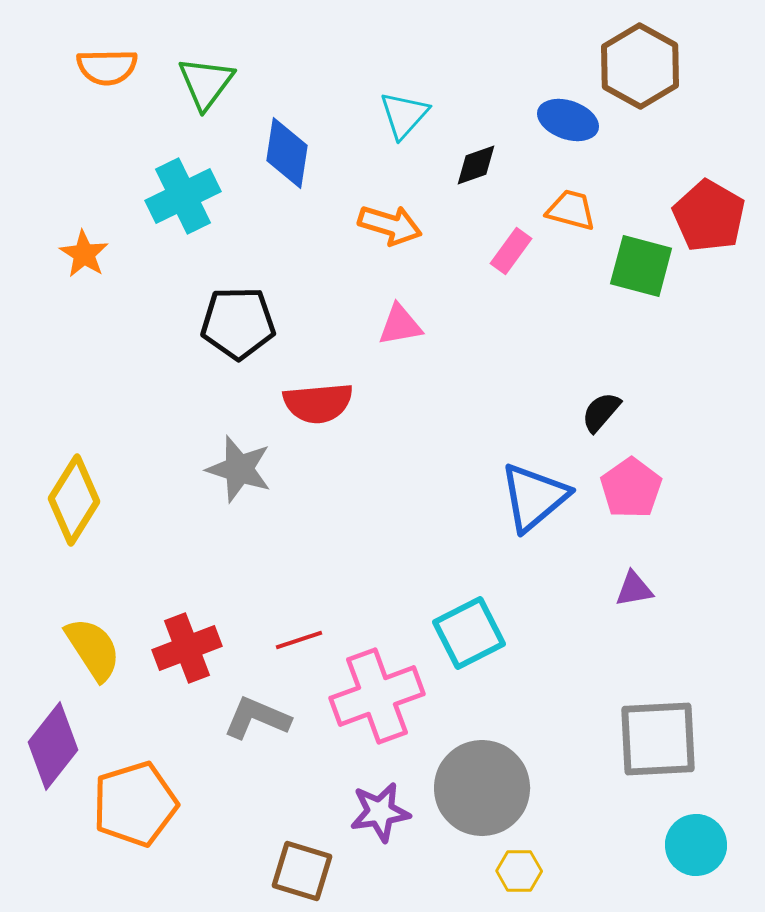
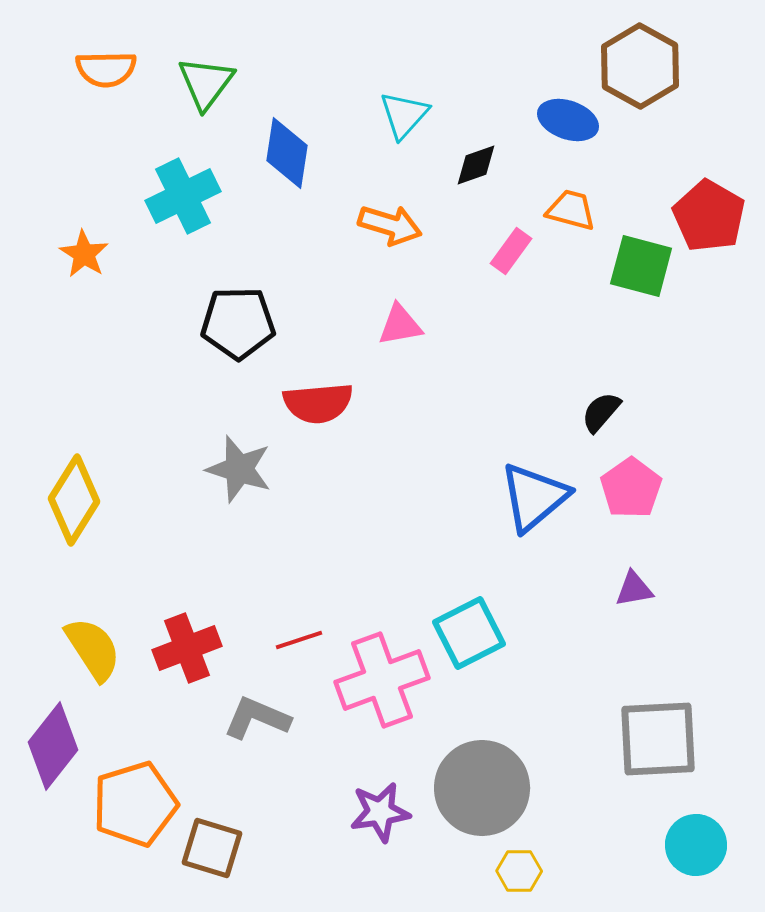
orange semicircle: moved 1 px left, 2 px down
pink cross: moved 5 px right, 16 px up
brown square: moved 90 px left, 23 px up
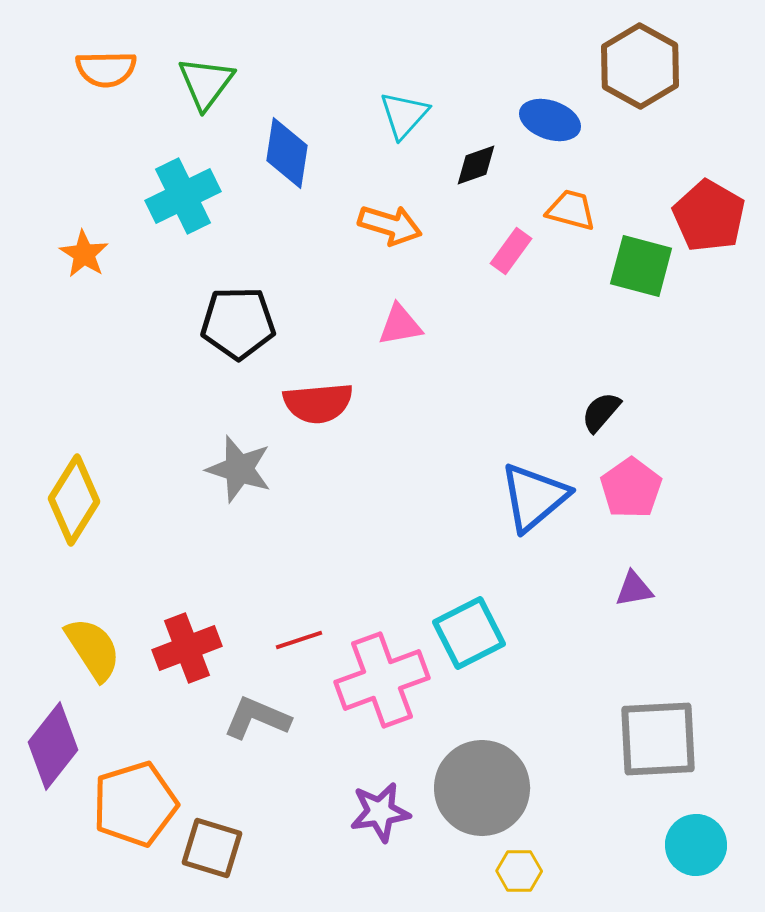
blue ellipse: moved 18 px left
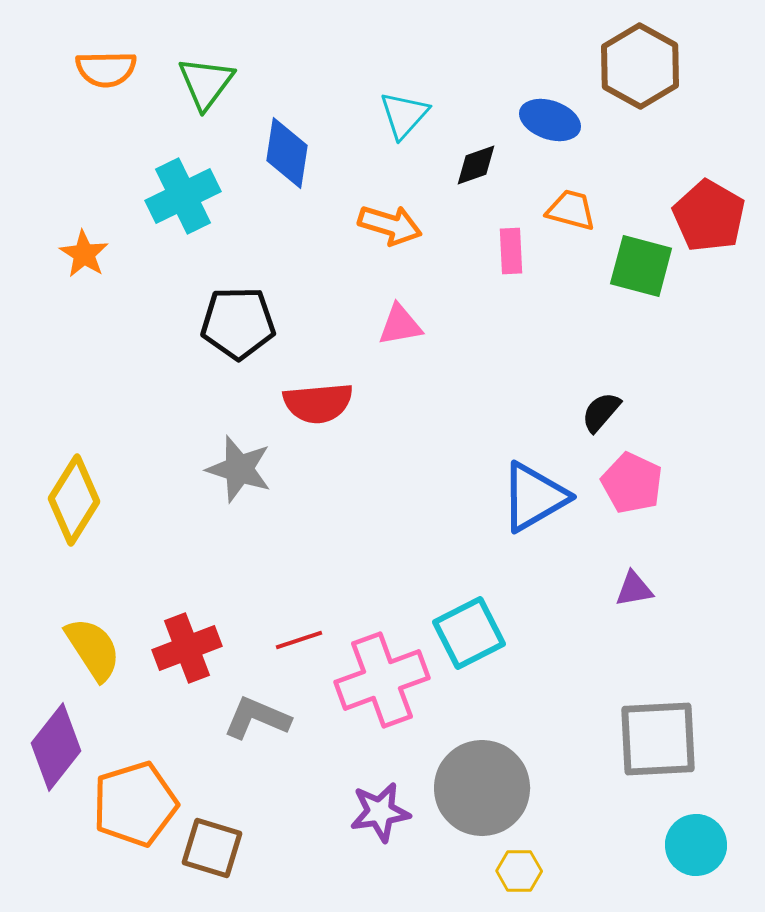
pink rectangle: rotated 39 degrees counterclockwise
pink pentagon: moved 1 px right, 5 px up; rotated 12 degrees counterclockwise
blue triangle: rotated 10 degrees clockwise
purple diamond: moved 3 px right, 1 px down
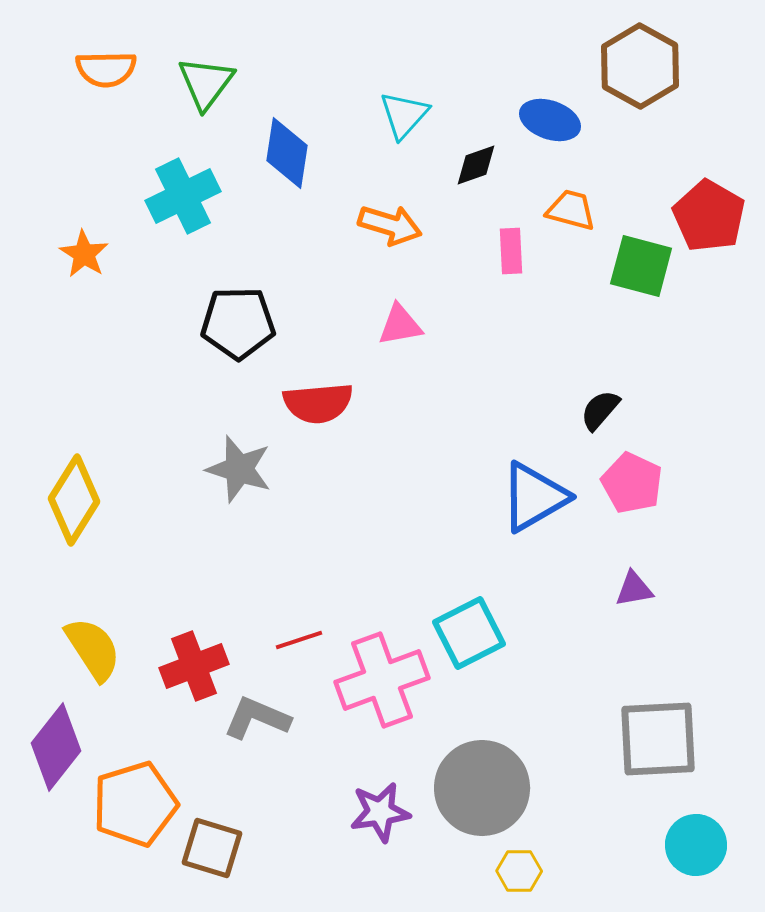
black semicircle: moved 1 px left, 2 px up
red cross: moved 7 px right, 18 px down
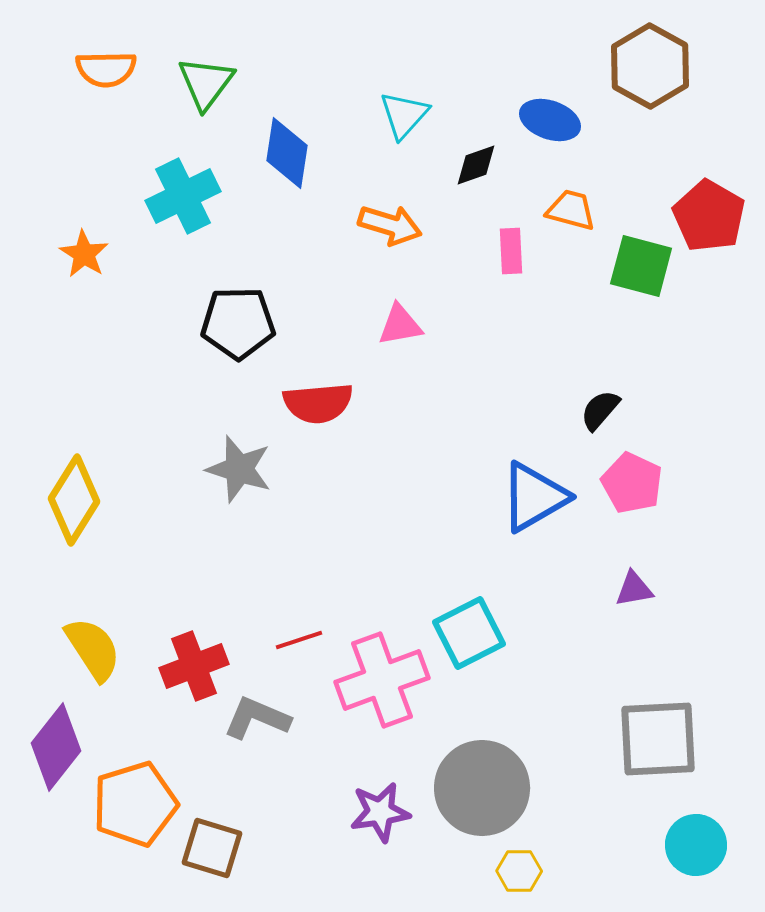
brown hexagon: moved 10 px right
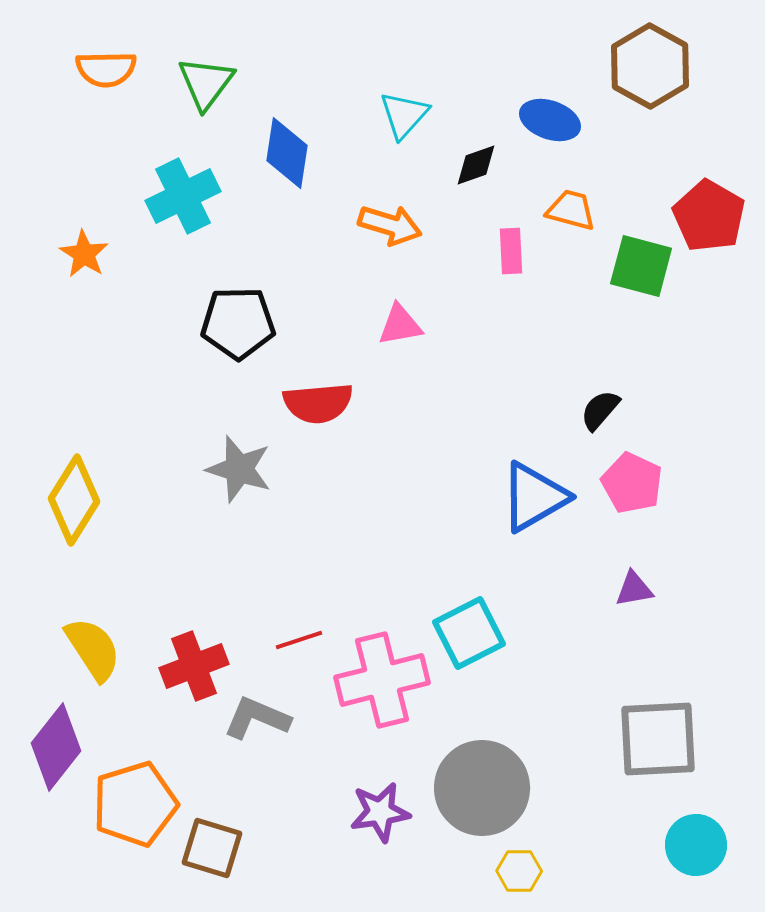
pink cross: rotated 6 degrees clockwise
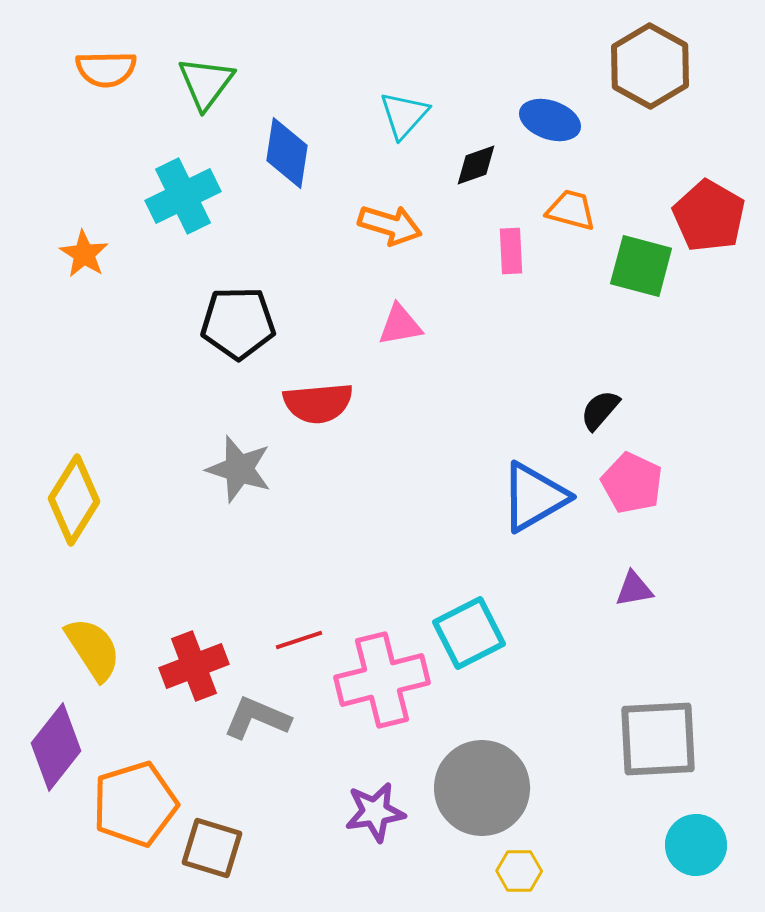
purple star: moved 5 px left
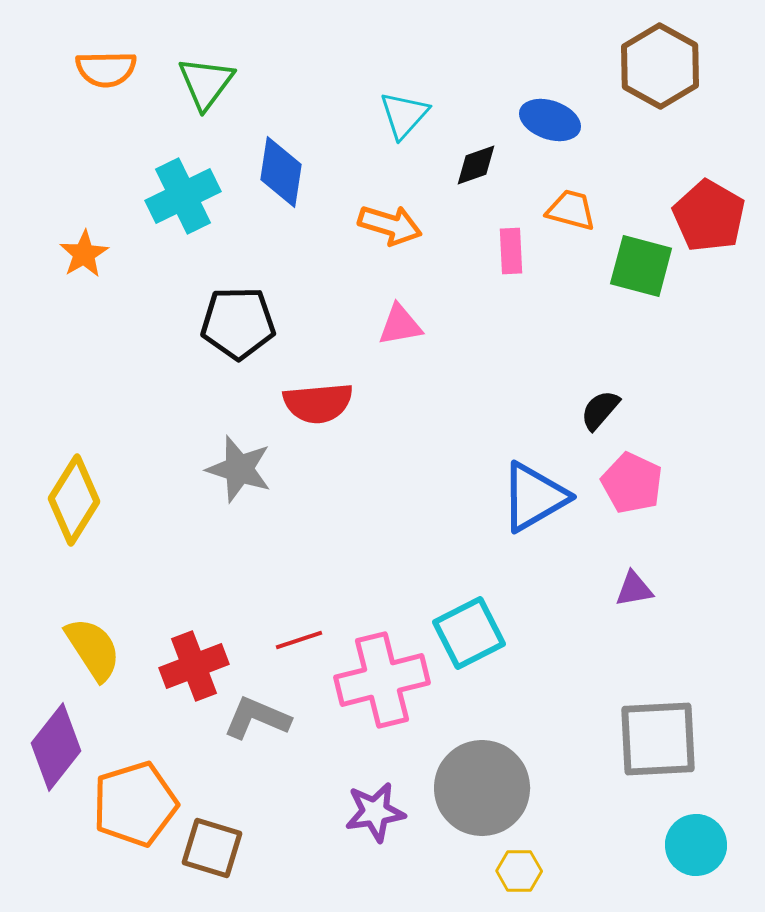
brown hexagon: moved 10 px right
blue diamond: moved 6 px left, 19 px down
orange star: rotated 9 degrees clockwise
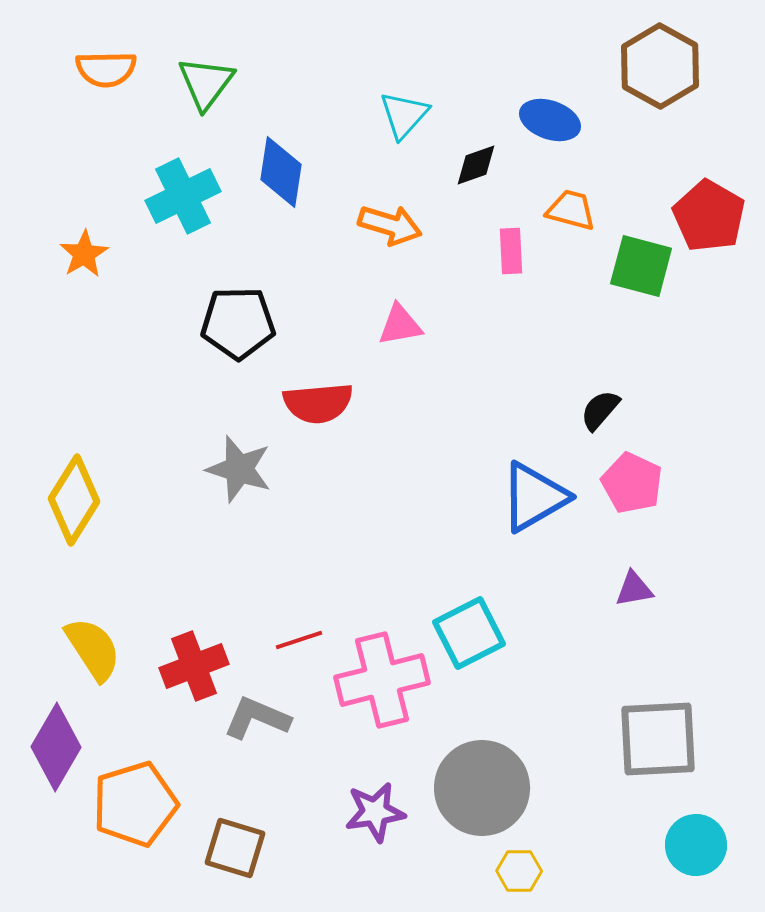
purple diamond: rotated 8 degrees counterclockwise
brown square: moved 23 px right
